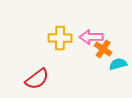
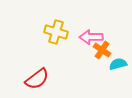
yellow cross: moved 4 px left, 6 px up; rotated 15 degrees clockwise
orange cross: moved 1 px left, 1 px down
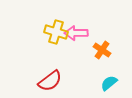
pink arrow: moved 15 px left, 4 px up
cyan semicircle: moved 9 px left, 19 px down; rotated 24 degrees counterclockwise
red semicircle: moved 13 px right, 2 px down
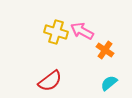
pink arrow: moved 6 px right, 2 px up; rotated 30 degrees clockwise
orange cross: moved 3 px right
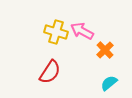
orange cross: rotated 12 degrees clockwise
red semicircle: moved 9 px up; rotated 20 degrees counterclockwise
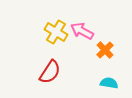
yellow cross: rotated 15 degrees clockwise
cyan semicircle: rotated 48 degrees clockwise
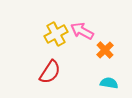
yellow cross: moved 2 px down; rotated 30 degrees clockwise
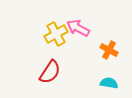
pink arrow: moved 4 px left, 3 px up
orange cross: moved 4 px right; rotated 18 degrees counterclockwise
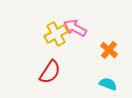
pink arrow: moved 3 px left
orange cross: rotated 12 degrees clockwise
cyan semicircle: moved 1 px left, 1 px down; rotated 12 degrees clockwise
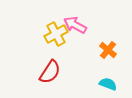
pink arrow: moved 3 px up
orange cross: moved 1 px left
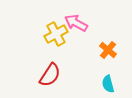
pink arrow: moved 1 px right, 2 px up
red semicircle: moved 3 px down
cyan semicircle: rotated 126 degrees counterclockwise
